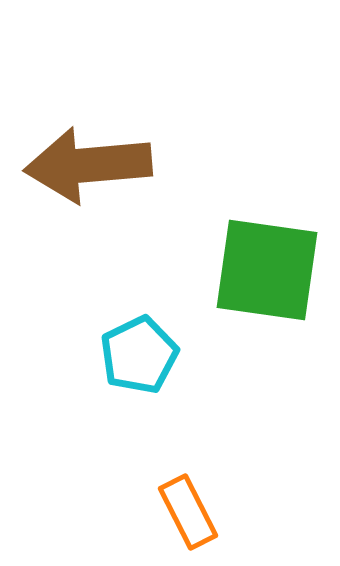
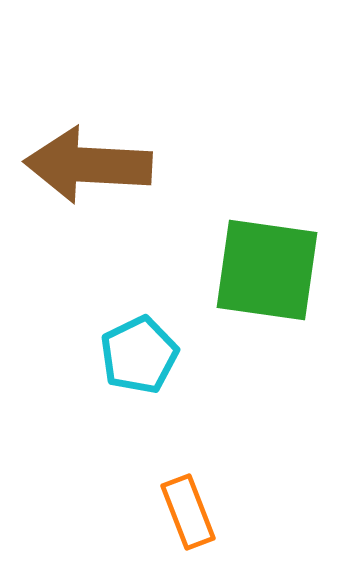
brown arrow: rotated 8 degrees clockwise
orange rectangle: rotated 6 degrees clockwise
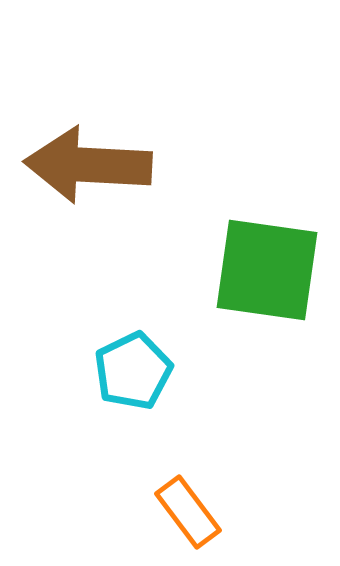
cyan pentagon: moved 6 px left, 16 px down
orange rectangle: rotated 16 degrees counterclockwise
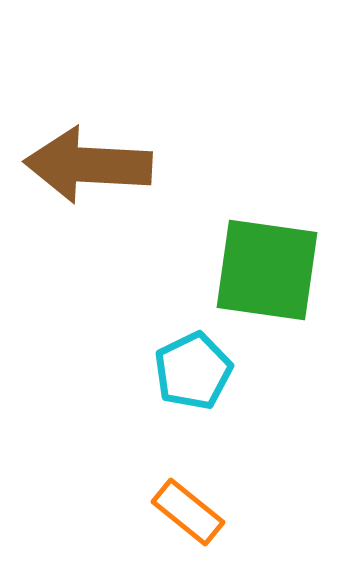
cyan pentagon: moved 60 px right
orange rectangle: rotated 14 degrees counterclockwise
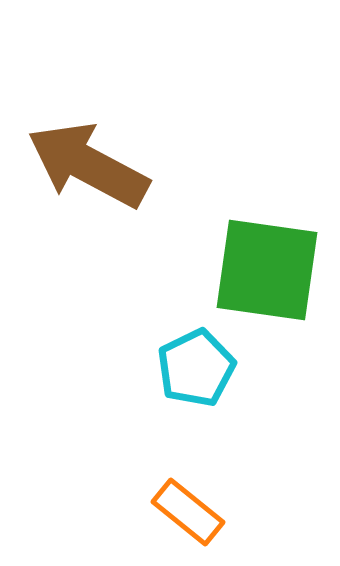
brown arrow: rotated 25 degrees clockwise
cyan pentagon: moved 3 px right, 3 px up
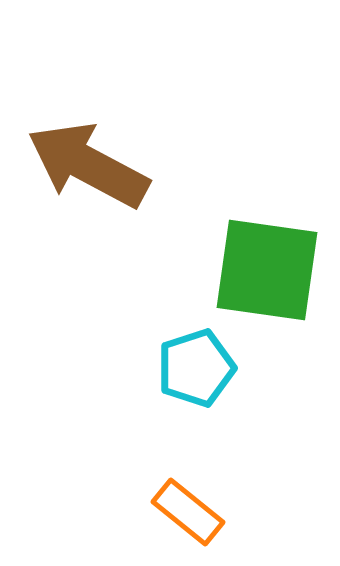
cyan pentagon: rotated 8 degrees clockwise
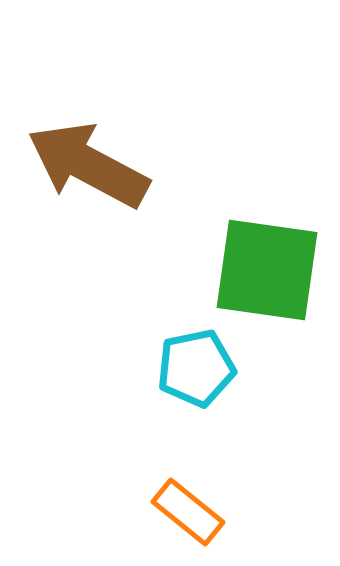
cyan pentagon: rotated 6 degrees clockwise
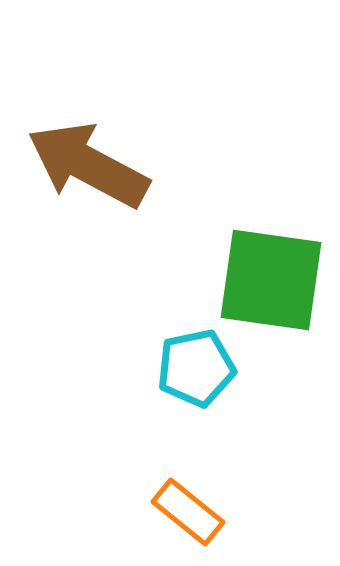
green square: moved 4 px right, 10 px down
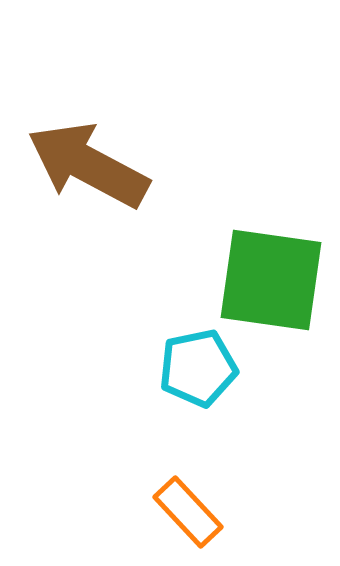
cyan pentagon: moved 2 px right
orange rectangle: rotated 8 degrees clockwise
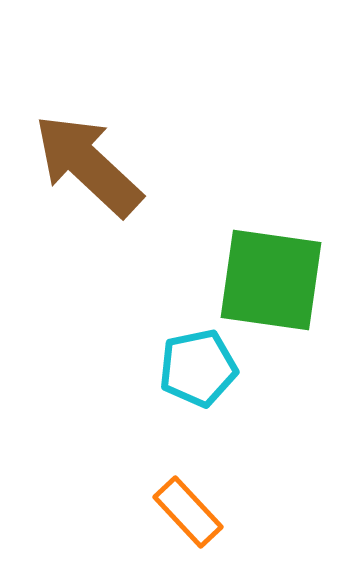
brown arrow: rotated 15 degrees clockwise
